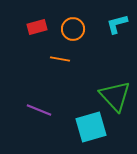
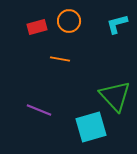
orange circle: moved 4 px left, 8 px up
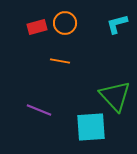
orange circle: moved 4 px left, 2 px down
orange line: moved 2 px down
cyan square: rotated 12 degrees clockwise
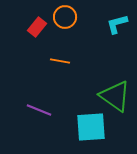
orange circle: moved 6 px up
red rectangle: rotated 36 degrees counterclockwise
green triangle: rotated 12 degrees counterclockwise
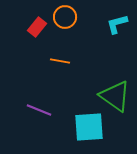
cyan square: moved 2 px left
